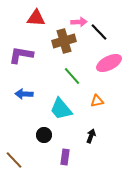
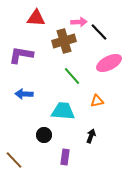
cyan trapezoid: moved 2 px right, 2 px down; rotated 135 degrees clockwise
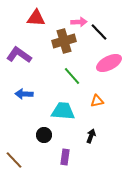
purple L-shape: moved 2 px left; rotated 25 degrees clockwise
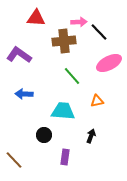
brown cross: rotated 10 degrees clockwise
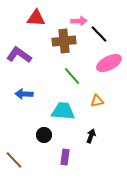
pink arrow: moved 1 px up
black line: moved 2 px down
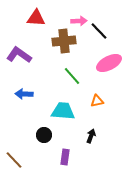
black line: moved 3 px up
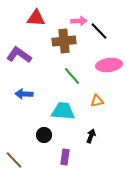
pink ellipse: moved 2 px down; rotated 20 degrees clockwise
